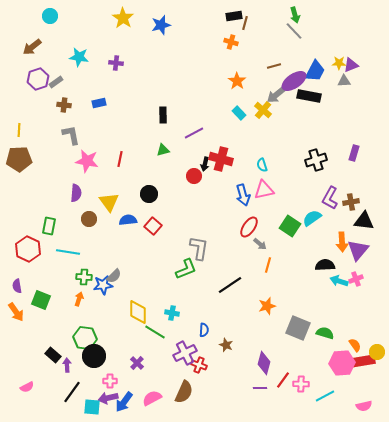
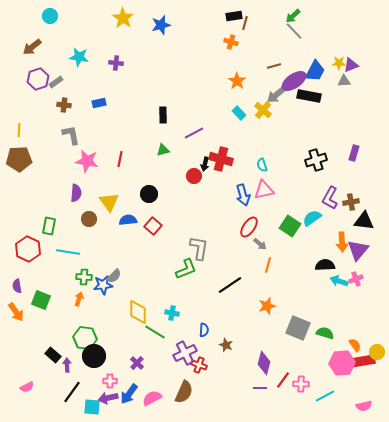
green arrow at (295, 15): moved 2 px left, 1 px down; rotated 63 degrees clockwise
blue arrow at (124, 402): moved 5 px right, 8 px up
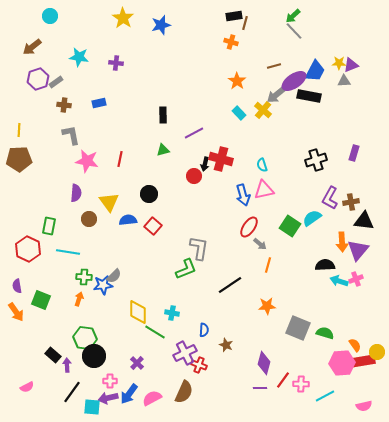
orange star at (267, 306): rotated 12 degrees clockwise
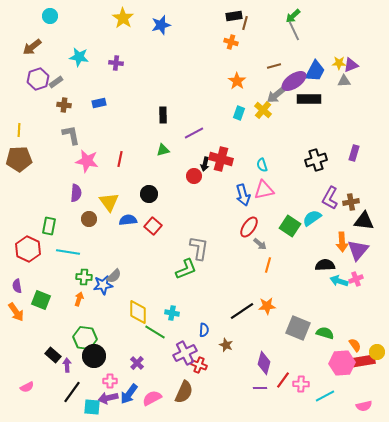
gray line at (294, 31): rotated 18 degrees clockwise
black rectangle at (309, 96): moved 3 px down; rotated 10 degrees counterclockwise
cyan rectangle at (239, 113): rotated 64 degrees clockwise
black line at (230, 285): moved 12 px right, 26 px down
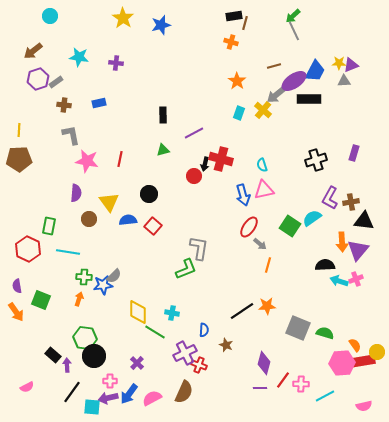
brown arrow at (32, 47): moved 1 px right, 4 px down
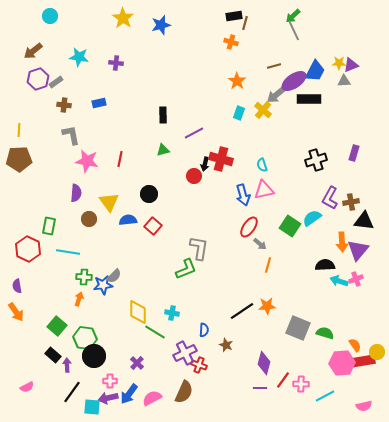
green square at (41, 300): moved 16 px right, 26 px down; rotated 18 degrees clockwise
